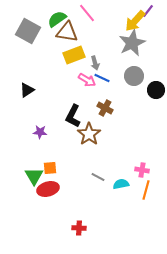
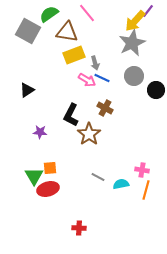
green semicircle: moved 8 px left, 5 px up
black L-shape: moved 2 px left, 1 px up
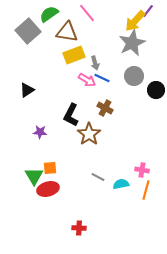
gray square: rotated 20 degrees clockwise
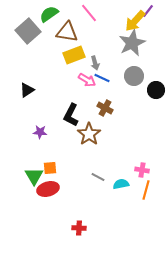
pink line: moved 2 px right
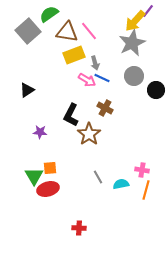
pink line: moved 18 px down
gray line: rotated 32 degrees clockwise
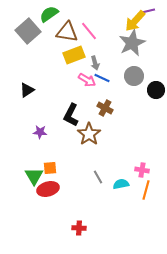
purple line: rotated 40 degrees clockwise
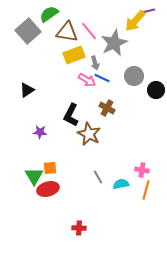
gray star: moved 18 px left
brown cross: moved 2 px right
brown star: rotated 10 degrees counterclockwise
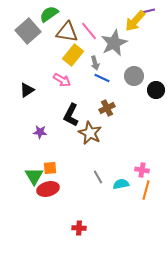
yellow rectangle: moved 1 px left; rotated 30 degrees counterclockwise
pink arrow: moved 25 px left
brown cross: rotated 35 degrees clockwise
brown star: moved 1 px right, 1 px up
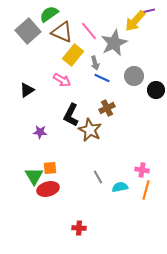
brown triangle: moved 5 px left; rotated 15 degrees clockwise
brown star: moved 3 px up
cyan semicircle: moved 1 px left, 3 px down
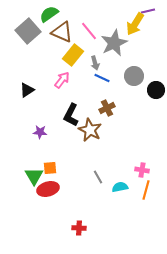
yellow arrow: moved 3 px down; rotated 10 degrees counterclockwise
pink arrow: rotated 84 degrees counterclockwise
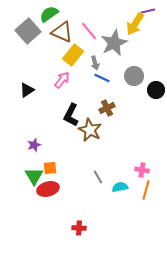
purple star: moved 6 px left, 13 px down; rotated 24 degrees counterclockwise
